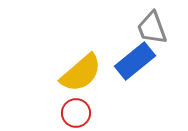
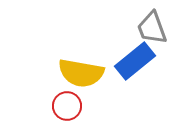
yellow semicircle: rotated 51 degrees clockwise
red circle: moved 9 px left, 7 px up
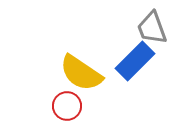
blue rectangle: rotated 6 degrees counterclockwise
yellow semicircle: rotated 24 degrees clockwise
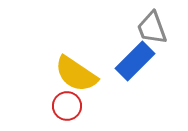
yellow semicircle: moved 5 px left, 1 px down
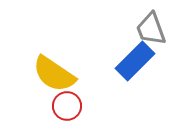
gray trapezoid: moved 1 px left, 1 px down
yellow semicircle: moved 22 px left
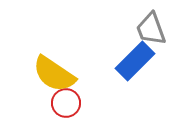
red circle: moved 1 px left, 3 px up
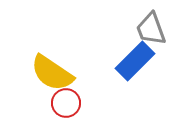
yellow semicircle: moved 2 px left, 1 px up
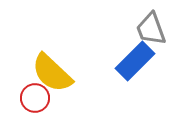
yellow semicircle: rotated 9 degrees clockwise
red circle: moved 31 px left, 5 px up
